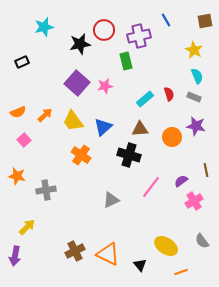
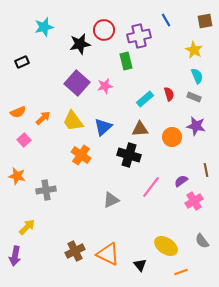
orange arrow: moved 2 px left, 3 px down
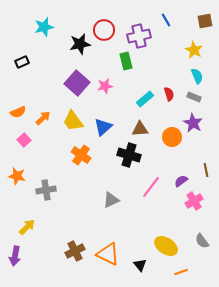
purple star: moved 3 px left, 3 px up; rotated 18 degrees clockwise
